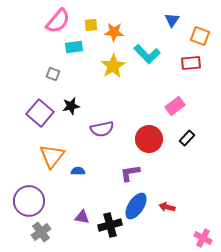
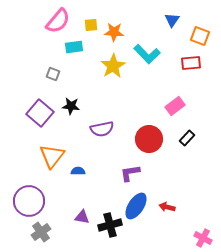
black star: rotated 18 degrees clockwise
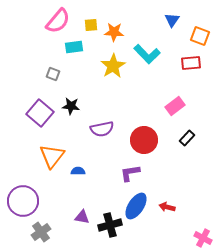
red circle: moved 5 px left, 1 px down
purple circle: moved 6 px left
